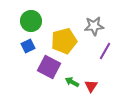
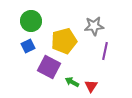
purple line: rotated 18 degrees counterclockwise
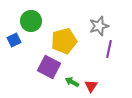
gray star: moved 5 px right; rotated 12 degrees counterclockwise
blue square: moved 14 px left, 6 px up
purple line: moved 4 px right, 2 px up
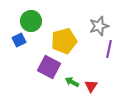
blue square: moved 5 px right
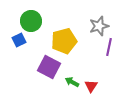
purple line: moved 2 px up
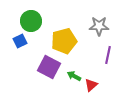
gray star: rotated 18 degrees clockwise
blue square: moved 1 px right, 1 px down
purple line: moved 1 px left, 8 px down
green arrow: moved 2 px right, 6 px up
red triangle: moved 1 px up; rotated 16 degrees clockwise
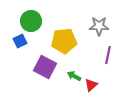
yellow pentagon: rotated 10 degrees clockwise
purple square: moved 4 px left
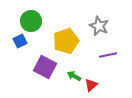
gray star: rotated 24 degrees clockwise
yellow pentagon: moved 2 px right; rotated 15 degrees counterclockwise
purple line: rotated 66 degrees clockwise
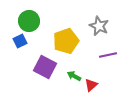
green circle: moved 2 px left
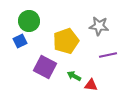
gray star: rotated 18 degrees counterclockwise
red triangle: rotated 48 degrees clockwise
